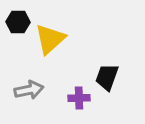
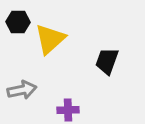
black trapezoid: moved 16 px up
gray arrow: moved 7 px left
purple cross: moved 11 px left, 12 px down
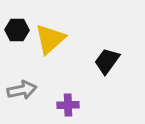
black hexagon: moved 1 px left, 8 px down
black trapezoid: rotated 16 degrees clockwise
purple cross: moved 5 px up
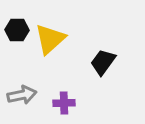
black trapezoid: moved 4 px left, 1 px down
gray arrow: moved 5 px down
purple cross: moved 4 px left, 2 px up
